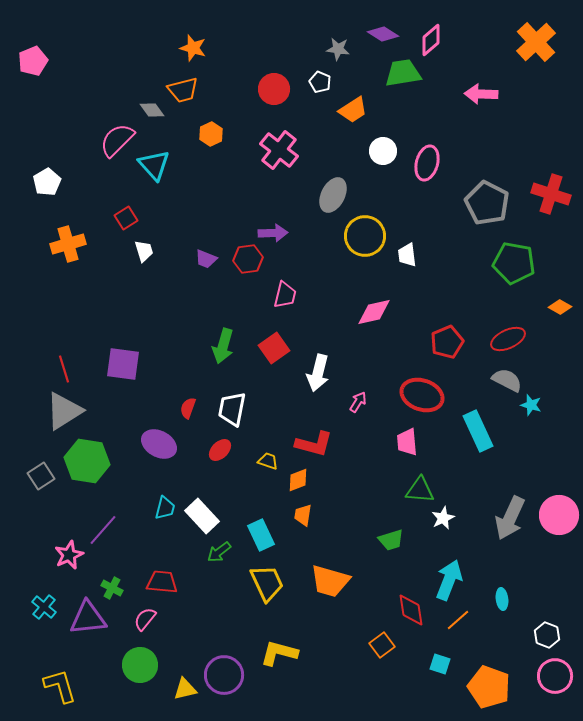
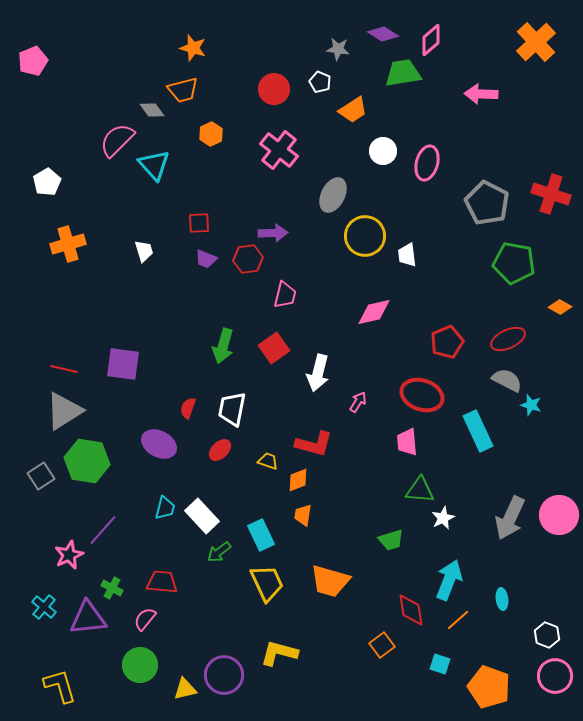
red square at (126, 218): moved 73 px right, 5 px down; rotated 30 degrees clockwise
red line at (64, 369): rotated 60 degrees counterclockwise
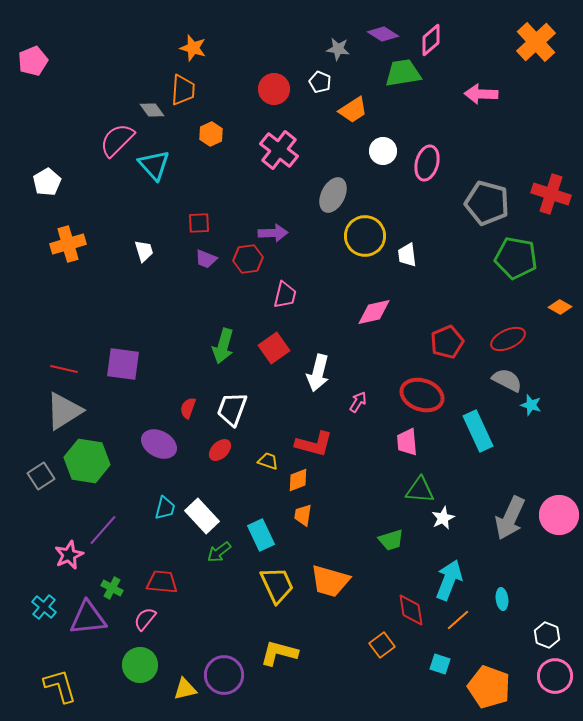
orange trapezoid at (183, 90): rotated 72 degrees counterclockwise
gray pentagon at (487, 203): rotated 12 degrees counterclockwise
green pentagon at (514, 263): moved 2 px right, 5 px up
white trapezoid at (232, 409): rotated 9 degrees clockwise
yellow trapezoid at (267, 583): moved 10 px right, 2 px down
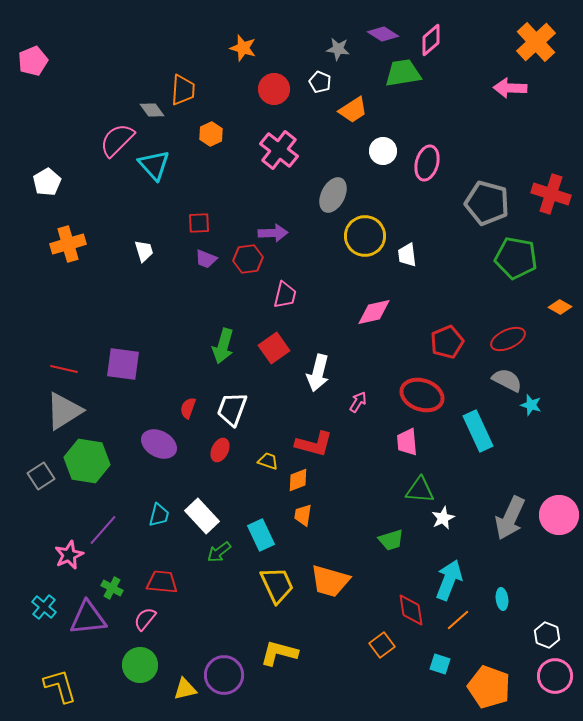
orange star at (193, 48): moved 50 px right
pink arrow at (481, 94): moved 29 px right, 6 px up
red ellipse at (220, 450): rotated 20 degrees counterclockwise
cyan trapezoid at (165, 508): moved 6 px left, 7 px down
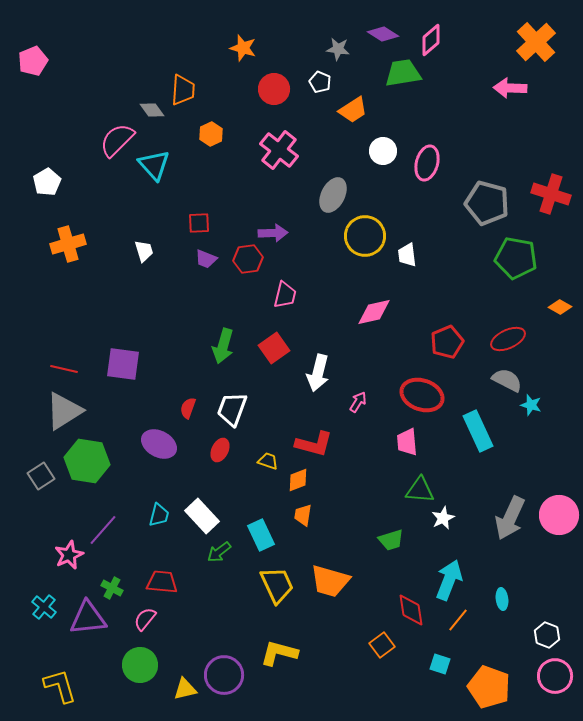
orange line at (458, 620): rotated 10 degrees counterclockwise
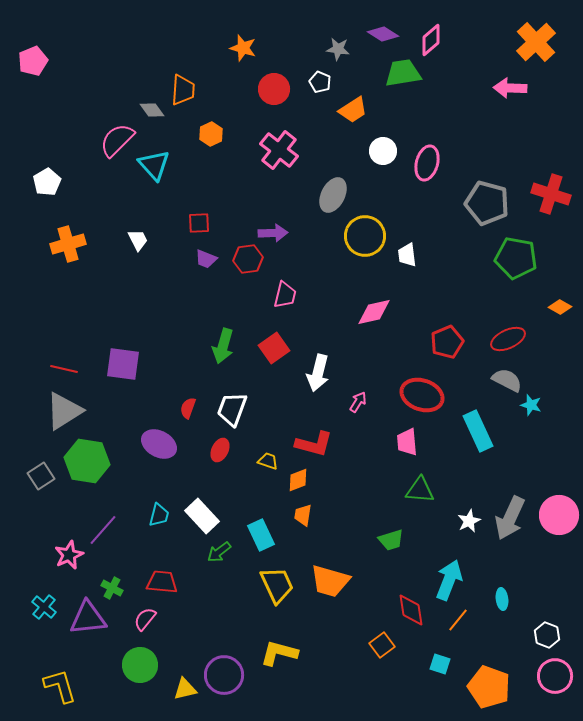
white trapezoid at (144, 251): moved 6 px left, 11 px up; rotated 10 degrees counterclockwise
white star at (443, 518): moved 26 px right, 3 px down
